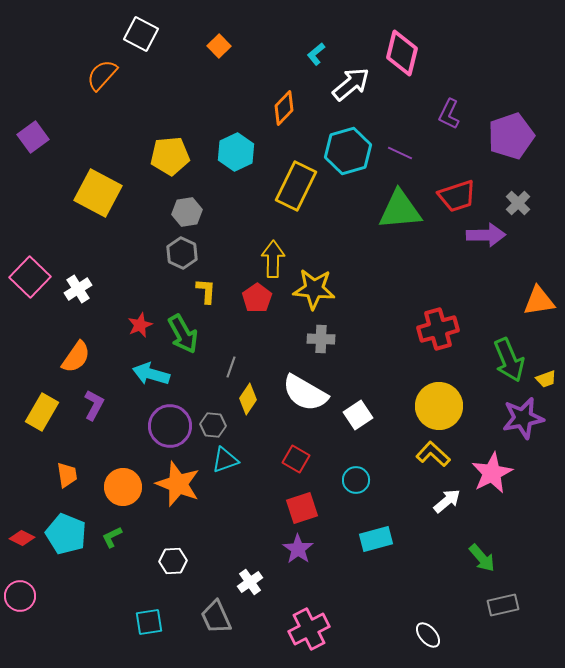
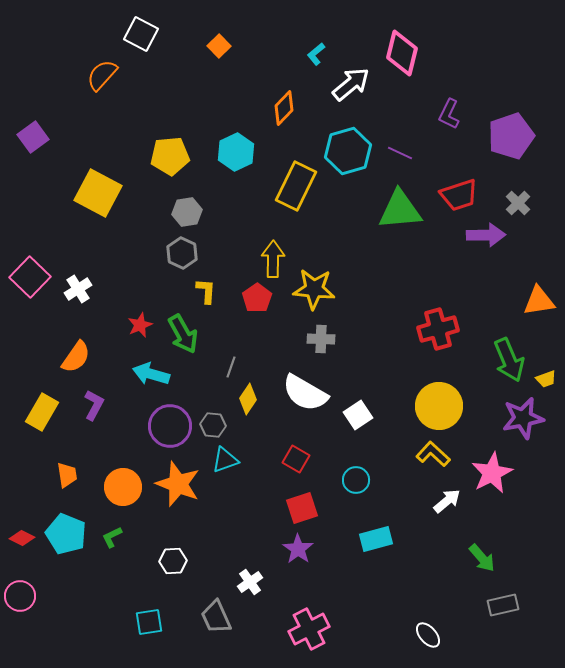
red trapezoid at (457, 196): moved 2 px right, 1 px up
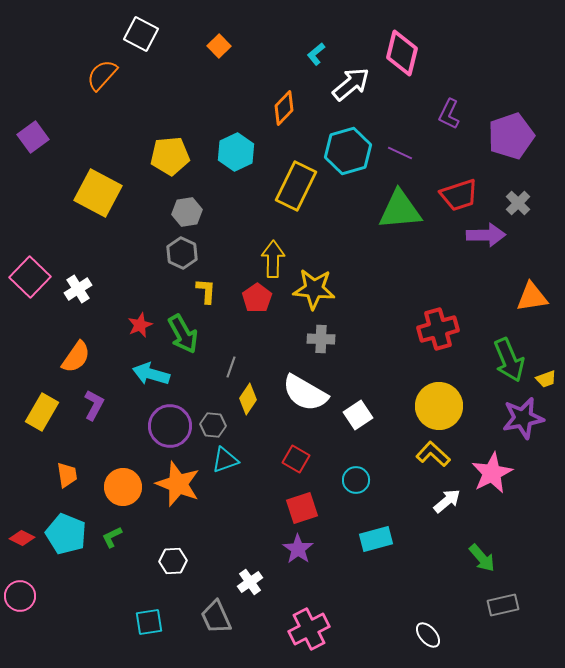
orange triangle at (539, 301): moved 7 px left, 4 px up
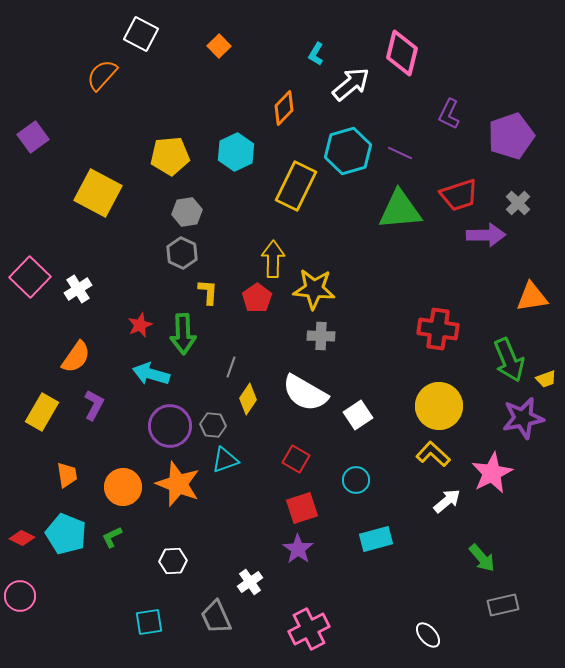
cyan L-shape at (316, 54): rotated 20 degrees counterclockwise
yellow L-shape at (206, 291): moved 2 px right, 1 px down
red cross at (438, 329): rotated 24 degrees clockwise
green arrow at (183, 334): rotated 27 degrees clockwise
gray cross at (321, 339): moved 3 px up
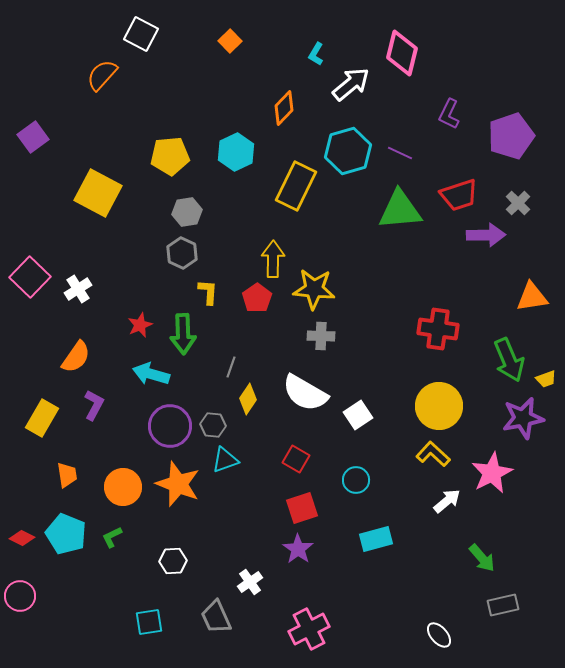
orange square at (219, 46): moved 11 px right, 5 px up
yellow rectangle at (42, 412): moved 6 px down
white ellipse at (428, 635): moved 11 px right
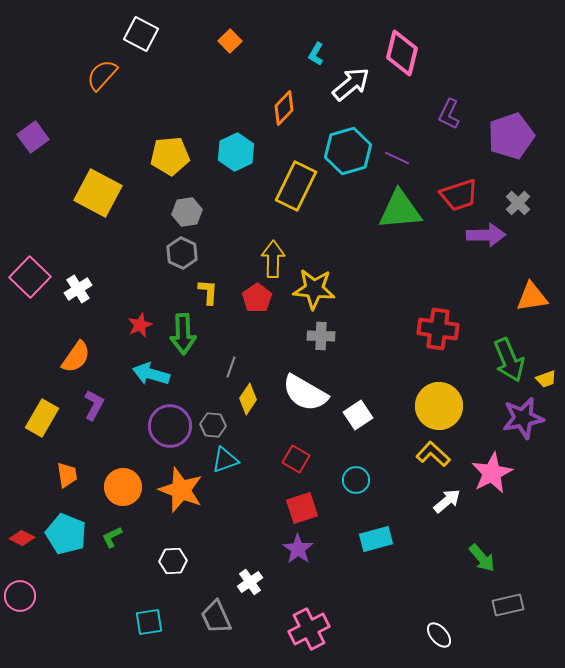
purple line at (400, 153): moved 3 px left, 5 px down
orange star at (178, 484): moved 3 px right, 6 px down
gray rectangle at (503, 605): moved 5 px right
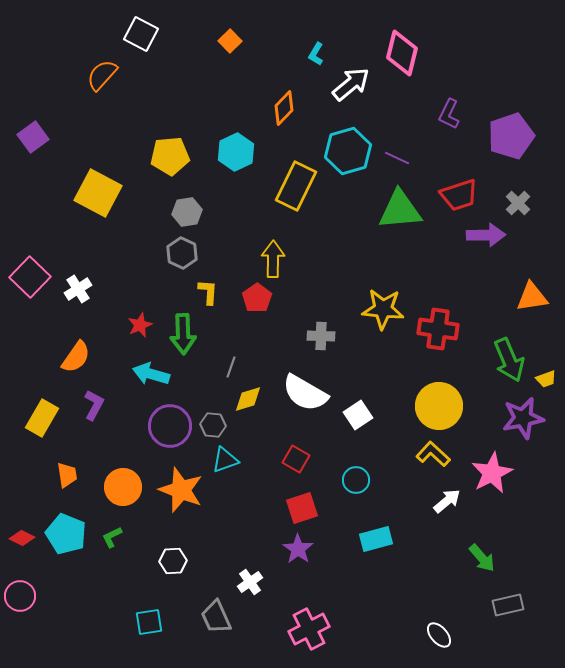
yellow star at (314, 289): moved 69 px right, 20 px down
yellow diamond at (248, 399): rotated 40 degrees clockwise
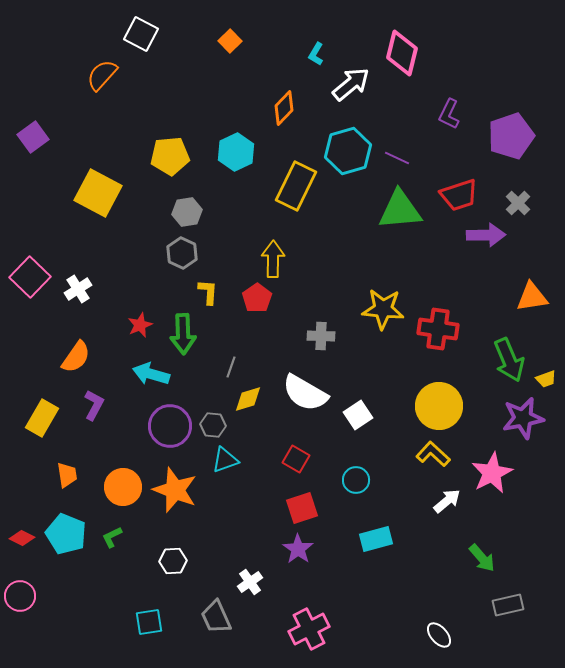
orange star at (181, 490): moved 6 px left
